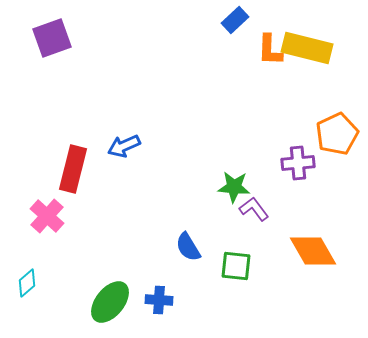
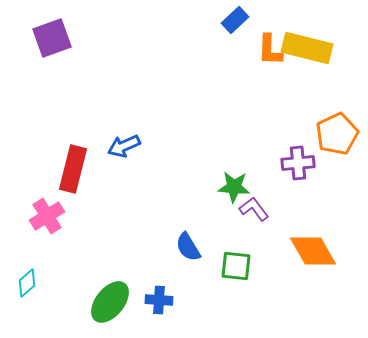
pink cross: rotated 16 degrees clockwise
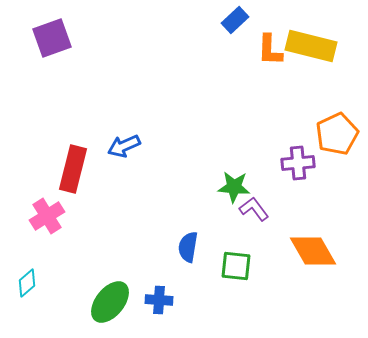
yellow rectangle: moved 4 px right, 2 px up
blue semicircle: rotated 40 degrees clockwise
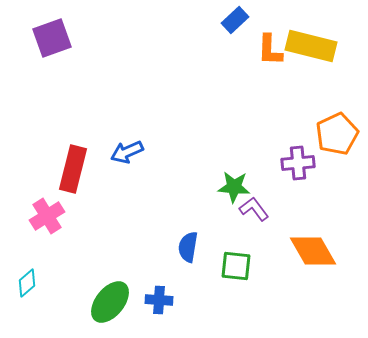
blue arrow: moved 3 px right, 6 px down
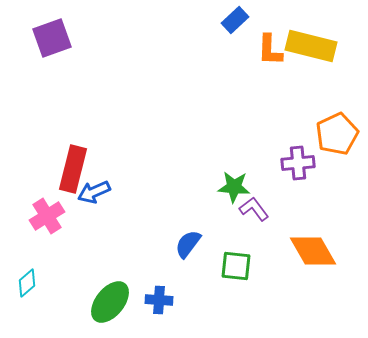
blue arrow: moved 33 px left, 40 px down
blue semicircle: moved 3 px up; rotated 28 degrees clockwise
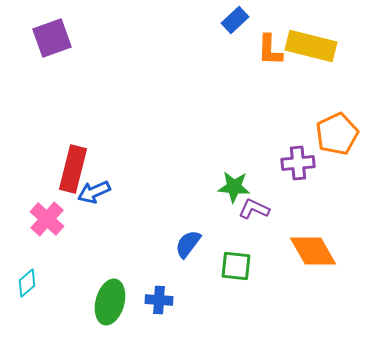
purple L-shape: rotated 28 degrees counterclockwise
pink cross: moved 3 px down; rotated 16 degrees counterclockwise
green ellipse: rotated 24 degrees counterclockwise
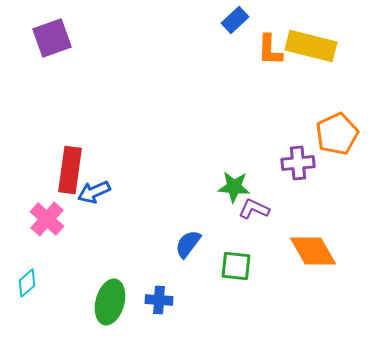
red rectangle: moved 3 px left, 1 px down; rotated 6 degrees counterclockwise
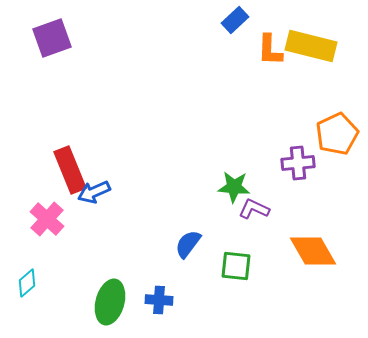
red rectangle: rotated 30 degrees counterclockwise
